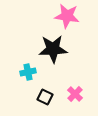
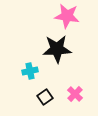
black star: moved 4 px right
cyan cross: moved 2 px right, 1 px up
black square: rotated 28 degrees clockwise
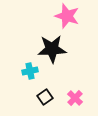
pink star: rotated 10 degrees clockwise
black star: moved 5 px left
pink cross: moved 4 px down
